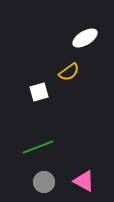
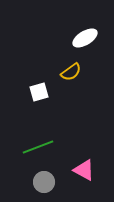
yellow semicircle: moved 2 px right
pink triangle: moved 11 px up
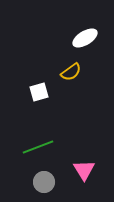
pink triangle: rotated 30 degrees clockwise
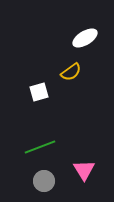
green line: moved 2 px right
gray circle: moved 1 px up
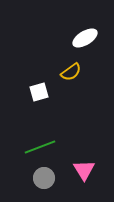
gray circle: moved 3 px up
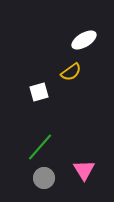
white ellipse: moved 1 px left, 2 px down
green line: rotated 28 degrees counterclockwise
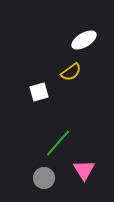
green line: moved 18 px right, 4 px up
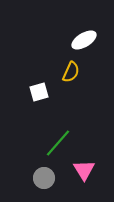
yellow semicircle: rotated 30 degrees counterclockwise
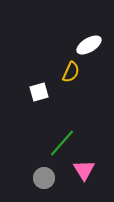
white ellipse: moved 5 px right, 5 px down
green line: moved 4 px right
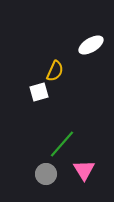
white ellipse: moved 2 px right
yellow semicircle: moved 16 px left, 1 px up
green line: moved 1 px down
gray circle: moved 2 px right, 4 px up
